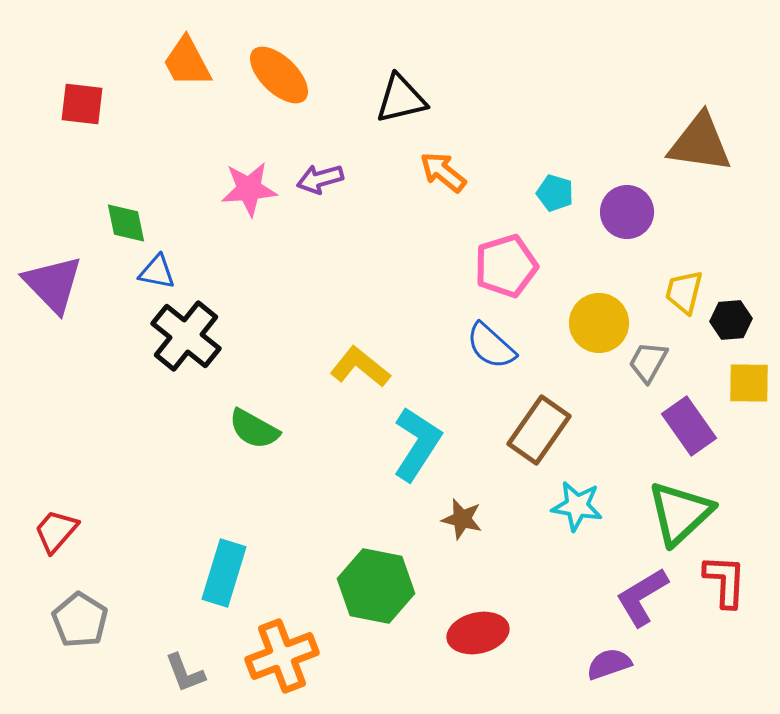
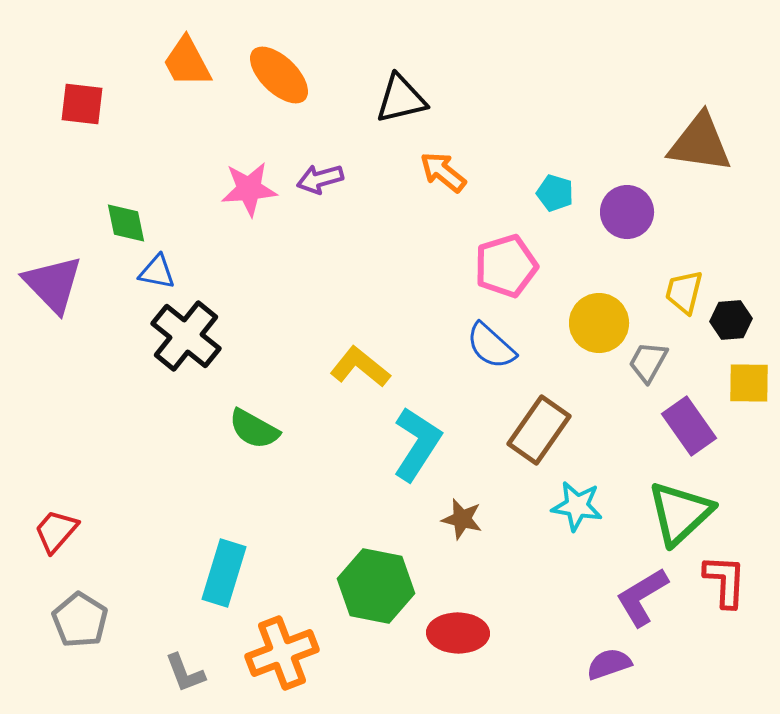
red ellipse: moved 20 px left; rotated 14 degrees clockwise
orange cross: moved 3 px up
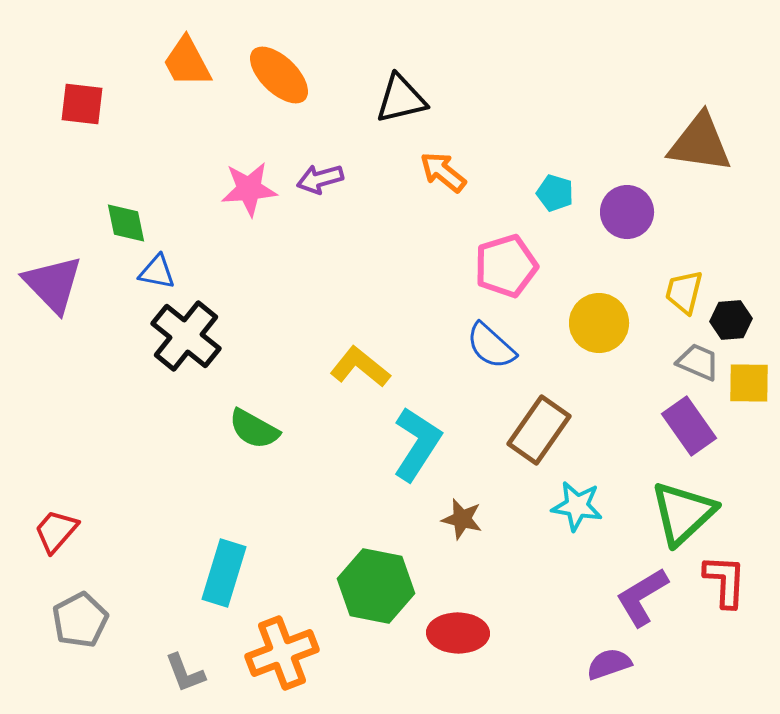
gray trapezoid: moved 50 px right; rotated 84 degrees clockwise
green triangle: moved 3 px right
gray pentagon: rotated 12 degrees clockwise
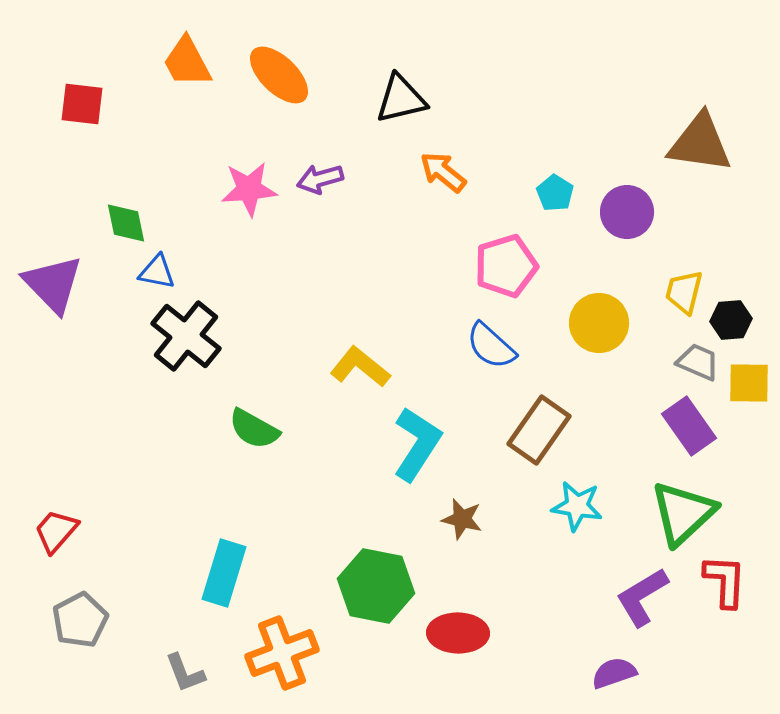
cyan pentagon: rotated 15 degrees clockwise
purple semicircle: moved 5 px right, 9 px down
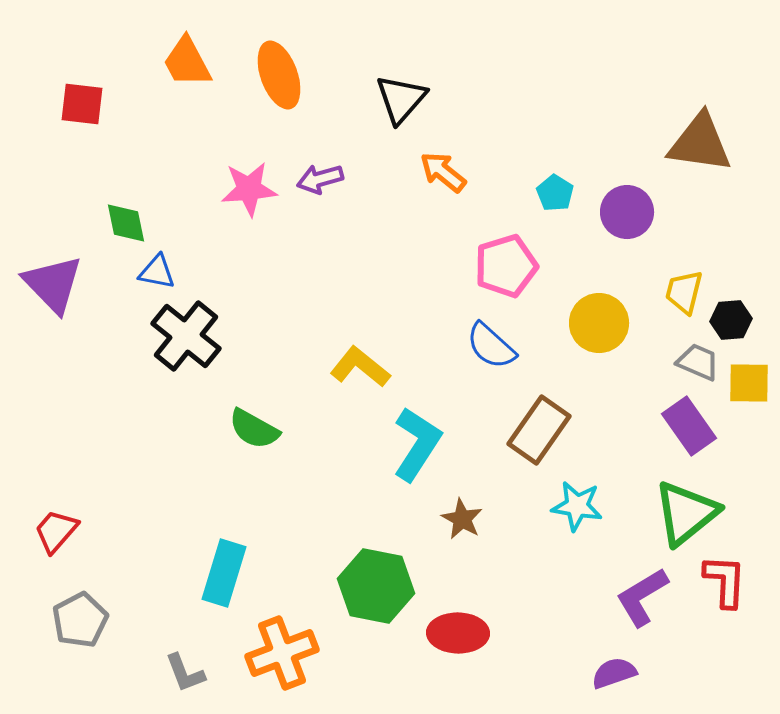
orange ellipse: rotated 26 degrees clockwise
black triangle: rotated 36 degrees counterclockwise
green triangle: moved 3 px right; rotated 4 degrees clockwise
brown star: rotated 15 degrees clockwise
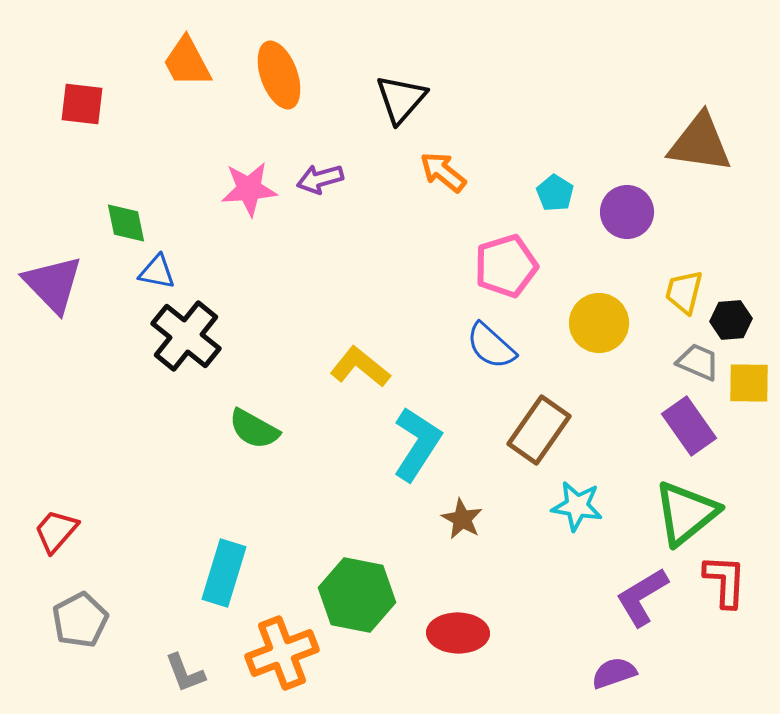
green hexagon: moved 19 px left, 9 px down
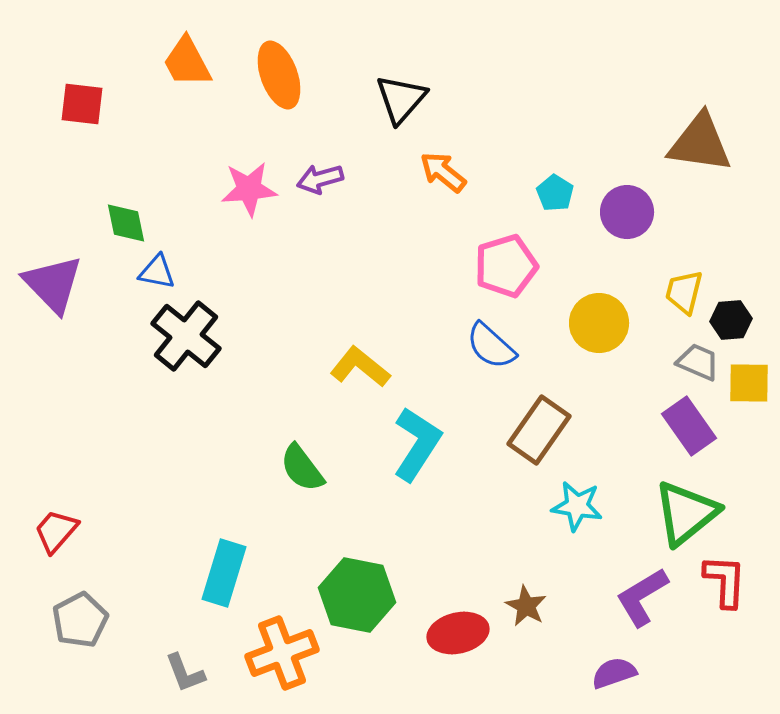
green semicircle: moved 48 px right, 39 px down; rotated 24 degrees clockwise
brown star: moved 64 px right, 87 px down
red ellipse: rotated 14 degrees counterclockwise
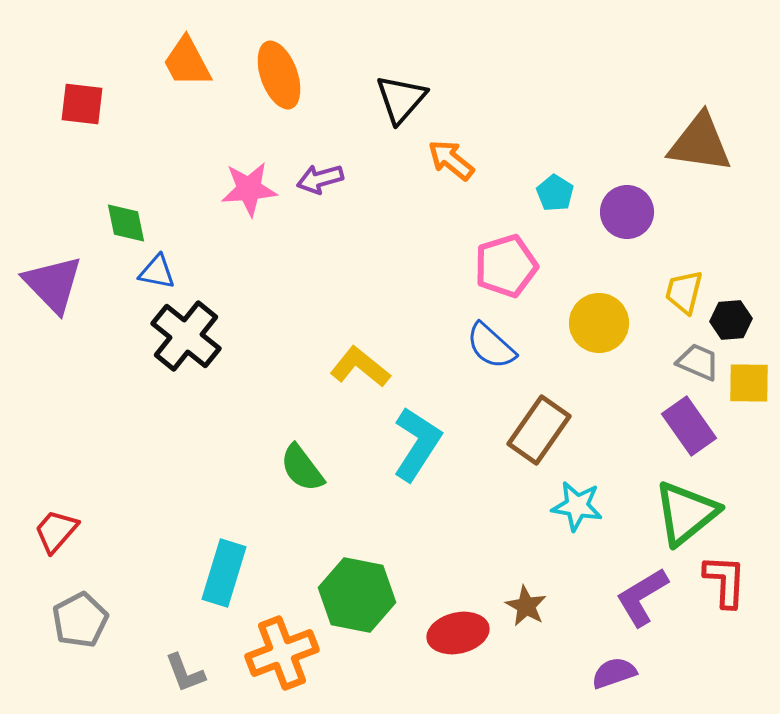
orange arrow: moved 8 px right, 12 px up
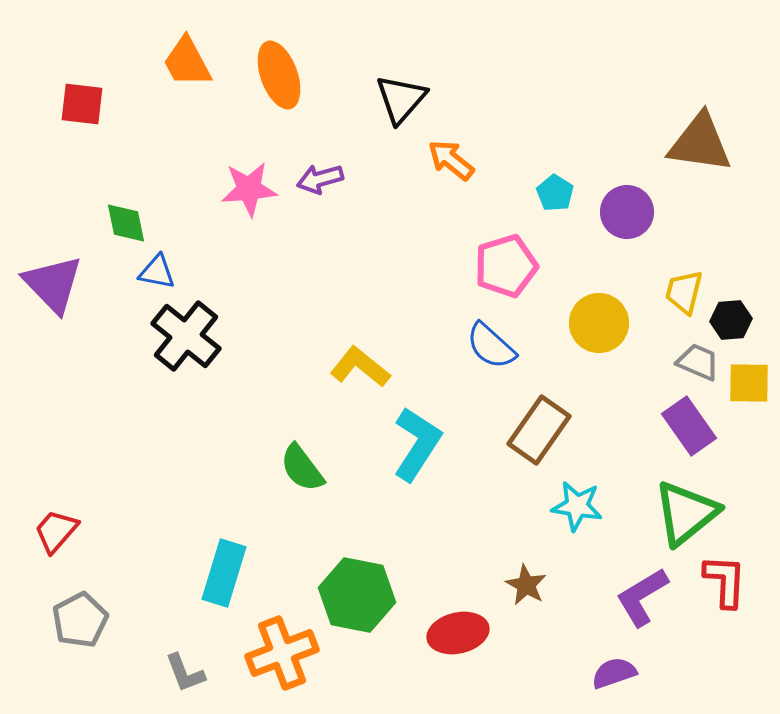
brown star: moved 21 px up
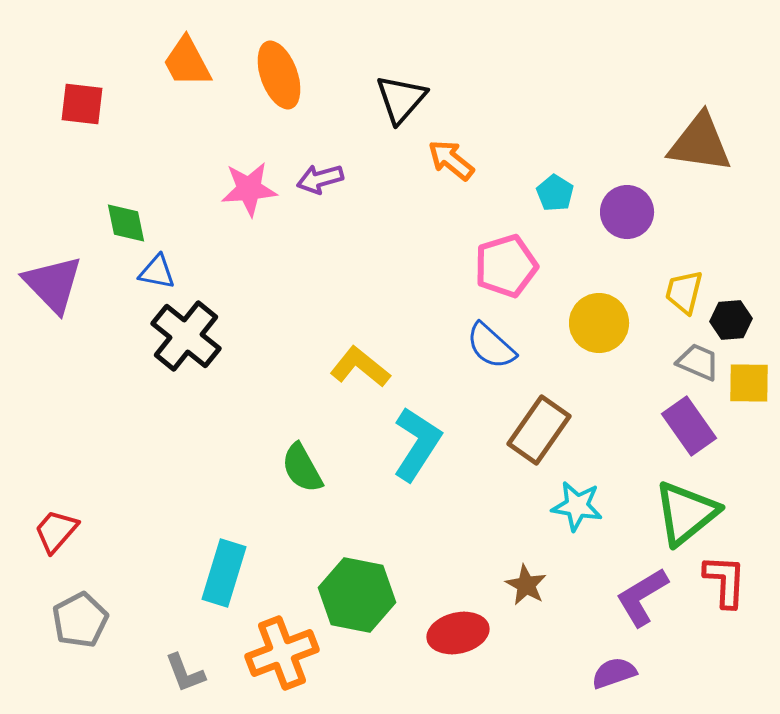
green semicircle: rotated 8 degrees clockwise
